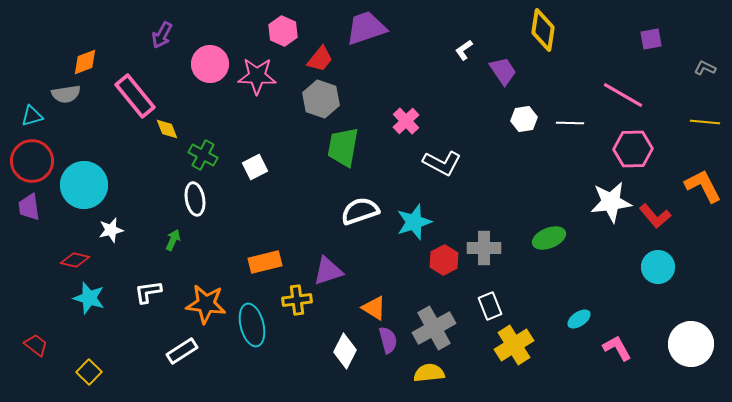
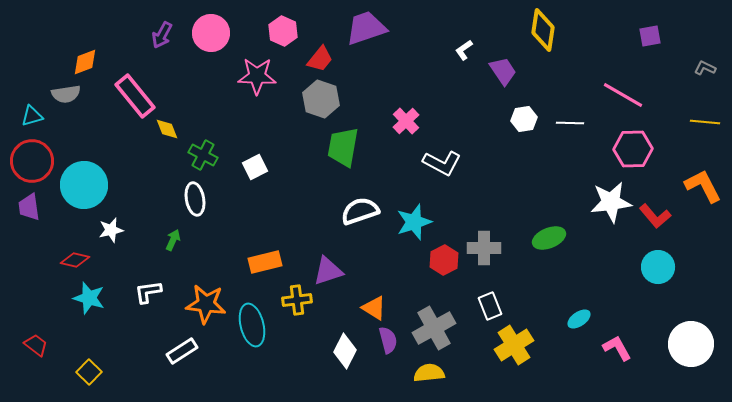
purple square at (651, 39): moved 1 px left, 3 px up
pink circle at (210, 64): moved 1 px right, 31 px up
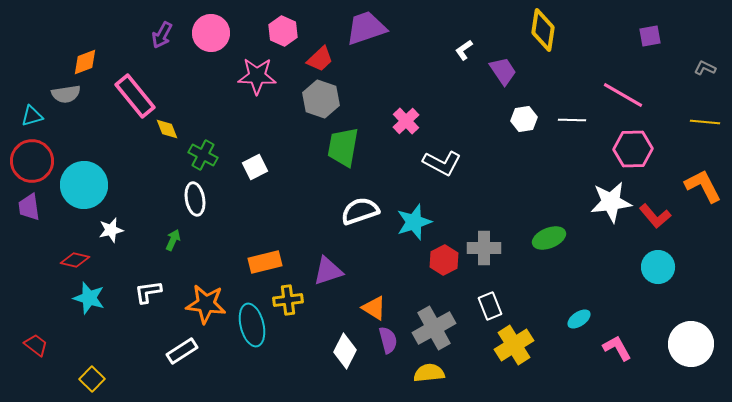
red trapezoid at (320, 59): rotated 8 degrees clockwise
white line at (570, 123): moved 2 px right, 3 px up
yellow cross at (297, 300): moved 9 px left
yellow square at (89, 372): moved 3 px right, 7 px down
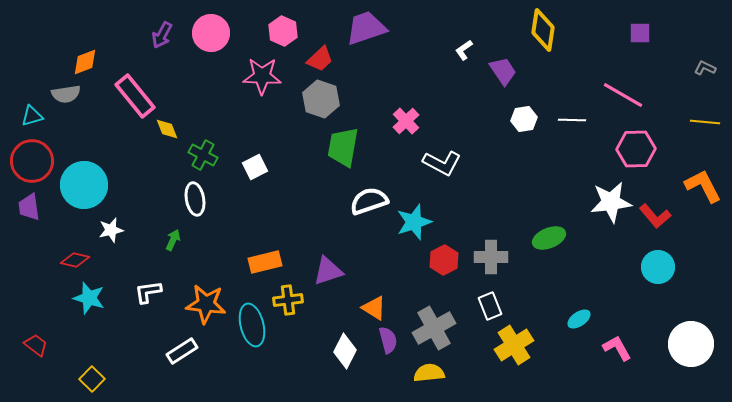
purple square at (650, 36): moved 10 px left, 3 px up; rotated 10 degrees clockwise
pink star at (257, 76): moved 5 px right
pink hexagon at (633, 149): moved 3 px right
white semicircle at (360, 211): moved 9 px right, 10 px up
gray cross at (484, 248): moved 7 px right, 9 px down
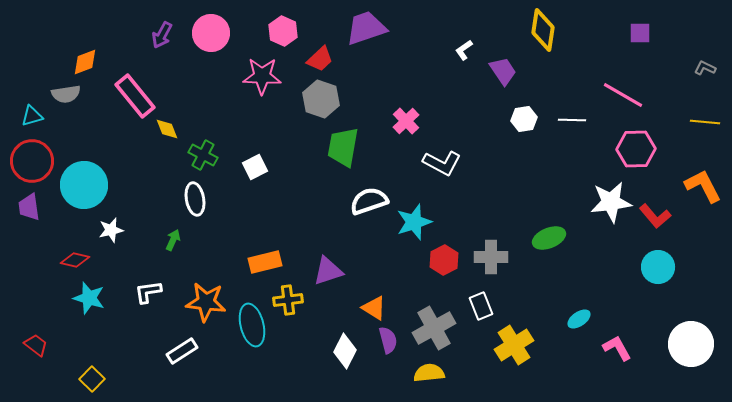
orange star at (206, 304): moved 2 px up
white rectangle at (490, 306): moved 9 px left
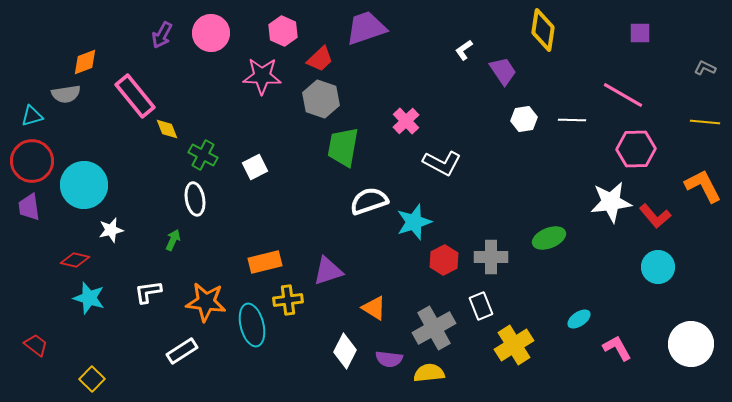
purple semicircle at (388, 340): moved 1 px right, 19 px down; rotated 112 degrees clockwise
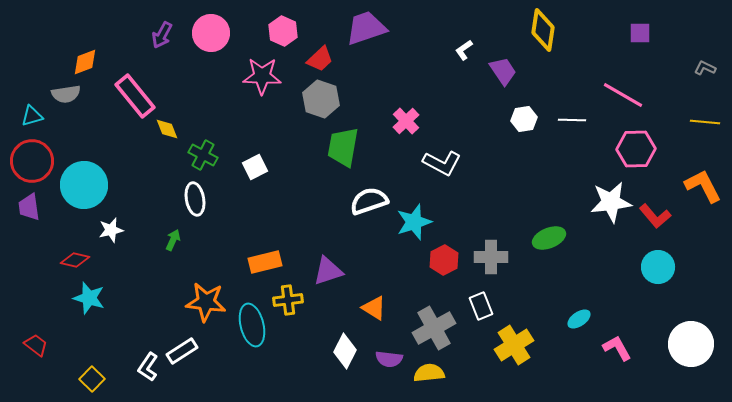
white L-shape at (148, 292): moved 75 px down; rotated 48 degrees counterclockwise
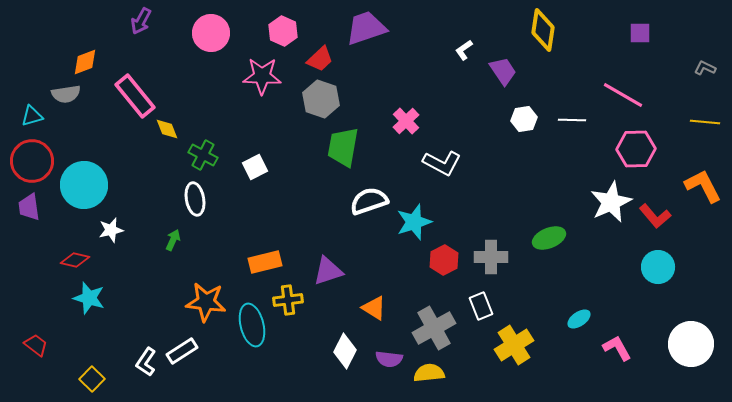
purple arrow at (162, 35): moved 21 px left, 14 px up
white star at (611, 202): rotated 18 degrees counterclockwise
white L-shape at (148, 367): moved 2 px left, 5 px up
